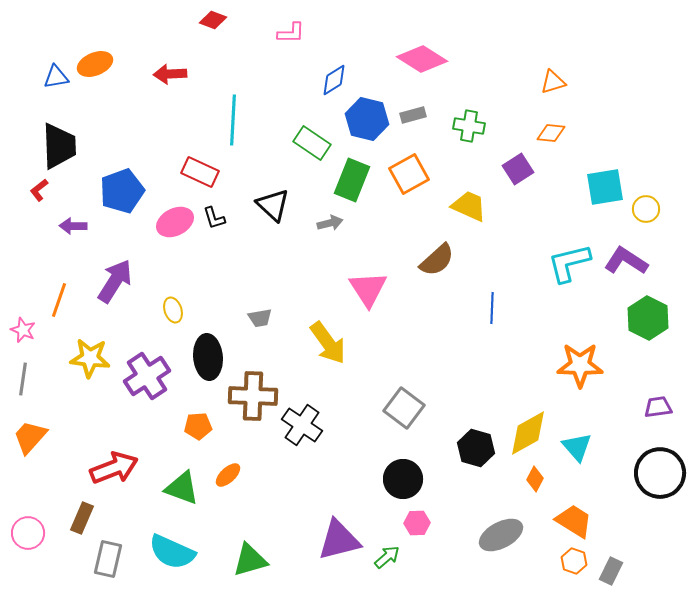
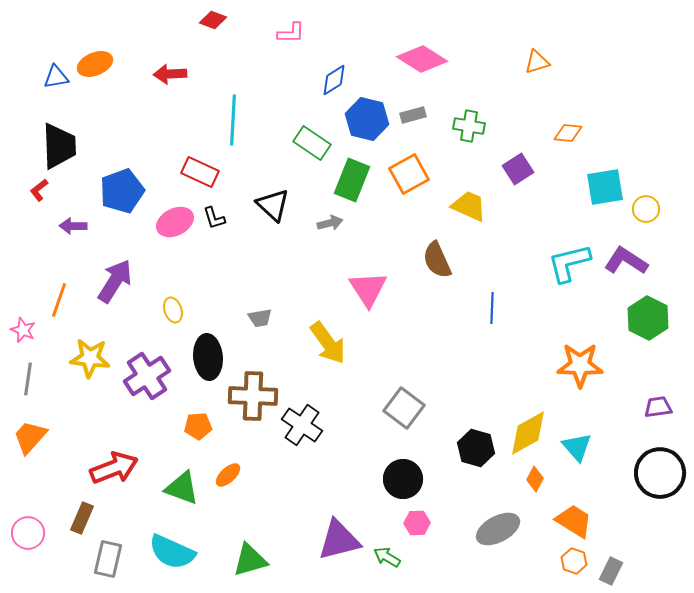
orange triangle at (553, 82): moved 16 px left, 20 px up
orange diamond at (551, 133): moved 17 px right
brown semicircle at (437, 260): rotated 108 degrees clockwise
gray line at (23, 379): moved 5 px right
gray ellipse at (501, 535): moved 3 px left, 6 px up
green arrow at (387, 557): rotated 108 degrees counterclockwise
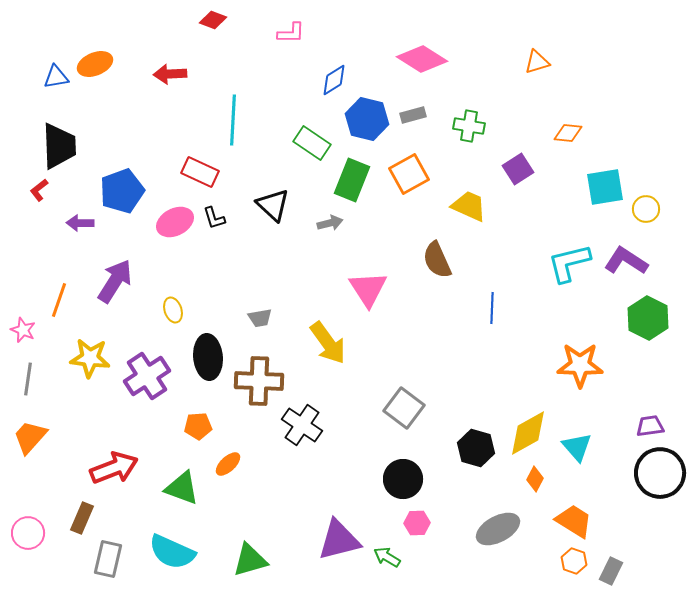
purple arrow at (73, 226): moved 7 px right, 3 px up
brown cross at (253, 396): moved 6 px right, 15 px up
purple trapezoid at (658, 407): moved 8 px left, 19 px down
orange ellipse at (228, 475): moved 11 px up
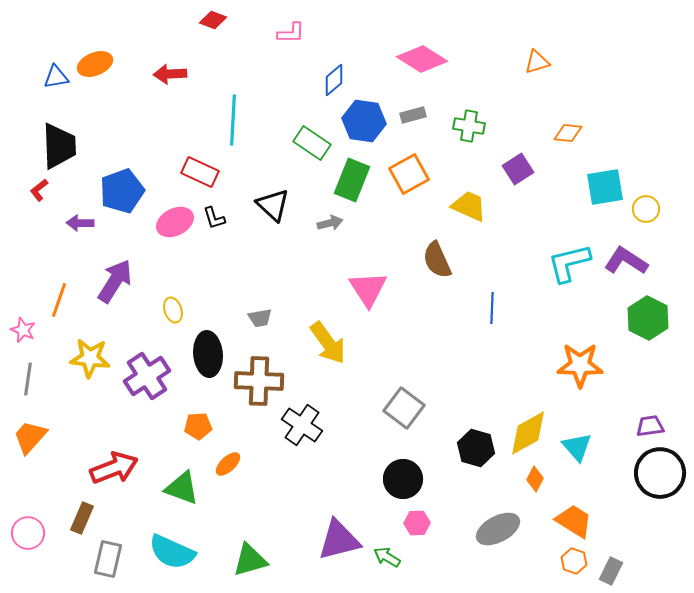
blue diamond at (334, 80): rotated 8 degrees counterclockwise
blue hexagon at (367, 119): moved 3 px left, 2 px down; rotated 6 degrees counterclockwise
black ellipse at (208, 357): moved 3 px up
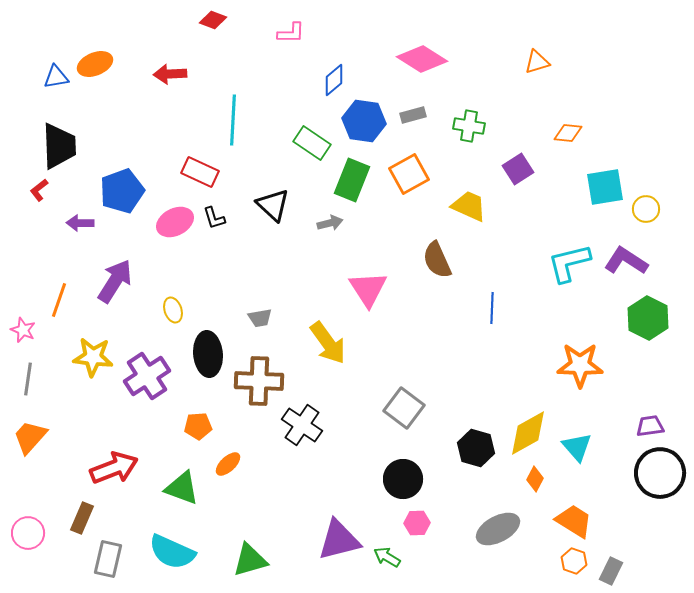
yellow star at (90, 358): moved 3 px right, 1 px up
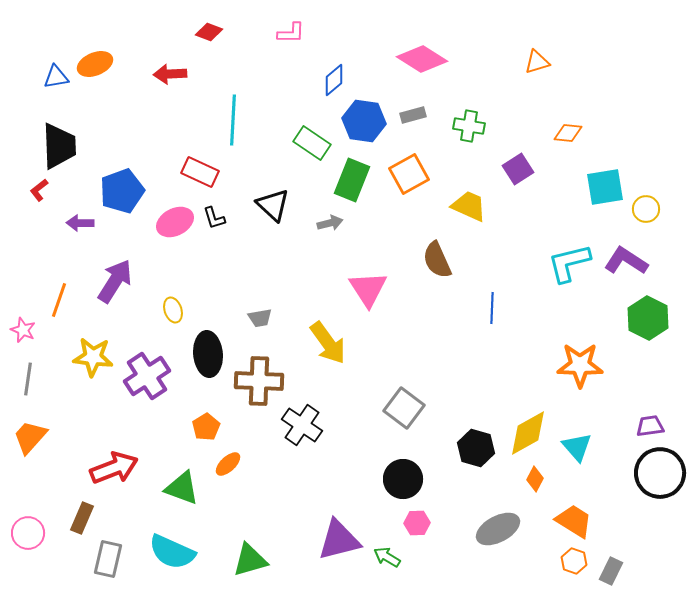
red diamond at (213, 20): moved 4 px left, 12 px down
orange pentagon at (198, 426): moved 8 px right, 1 px down; rotated 28 degrees counterclockwise
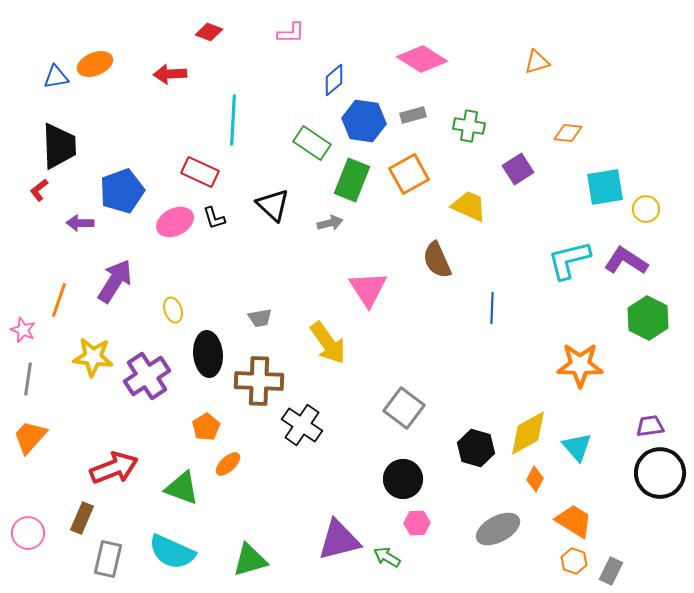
cyan L-shape at (569, 263): moved 3 px up
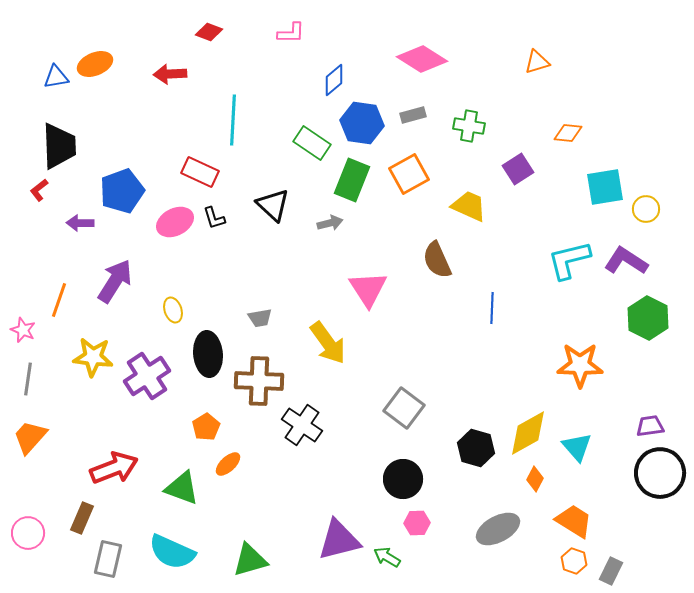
blue hexagon at (364, 121): moved 2 px left, 2 px down
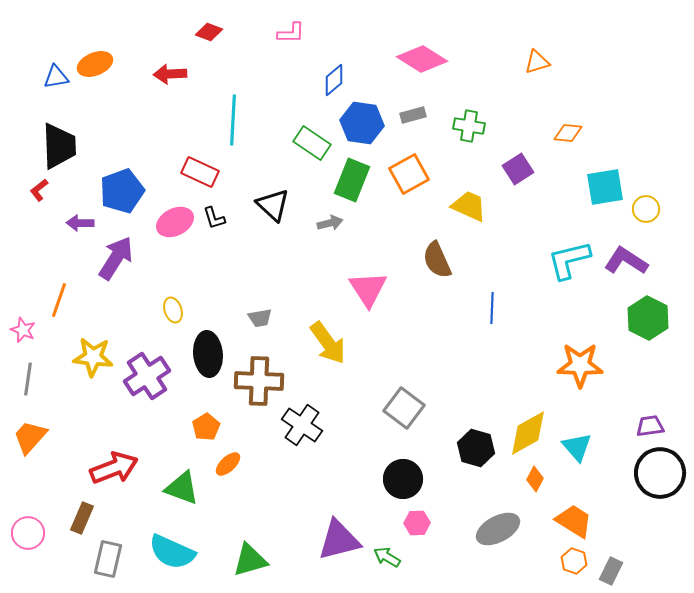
purple arrow at (115, 281): moved 1 px right, 23 px up
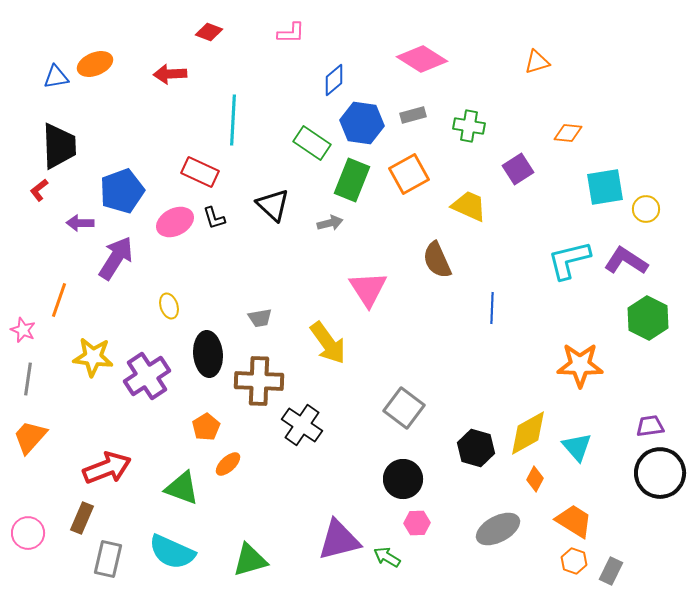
yellow ellipse at (173, 310): moved 4 px left, 4 px up
red arrow at (114, 468): moved 7 px left
